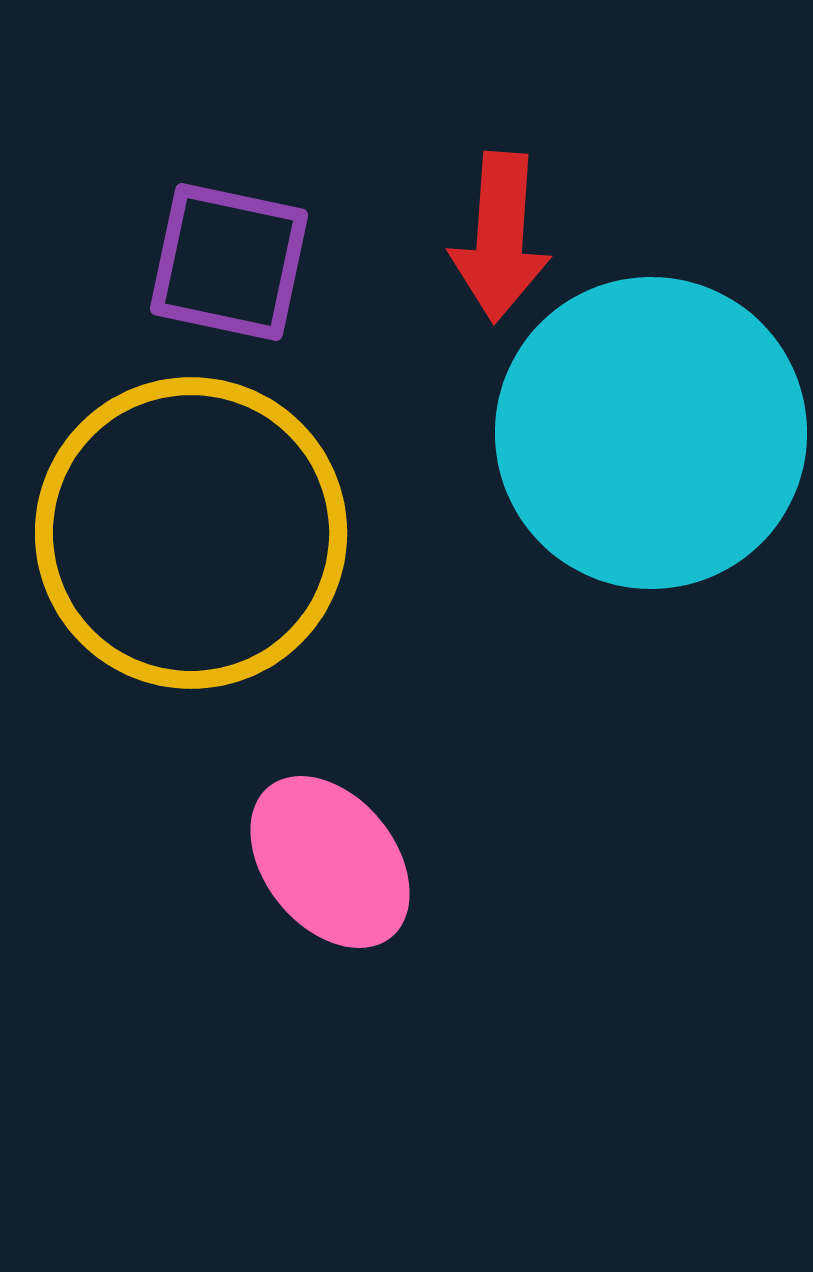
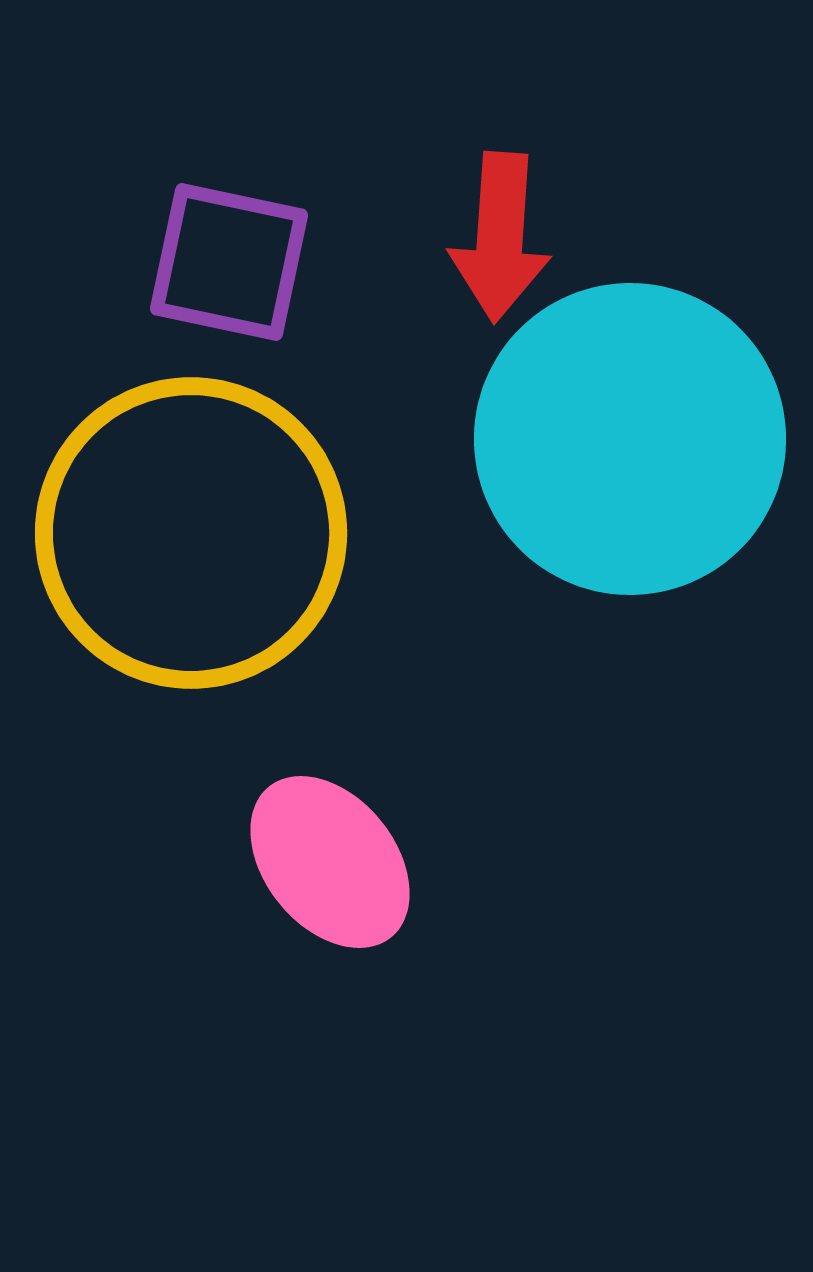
cyan circle: moved 21 px left, 6 px down
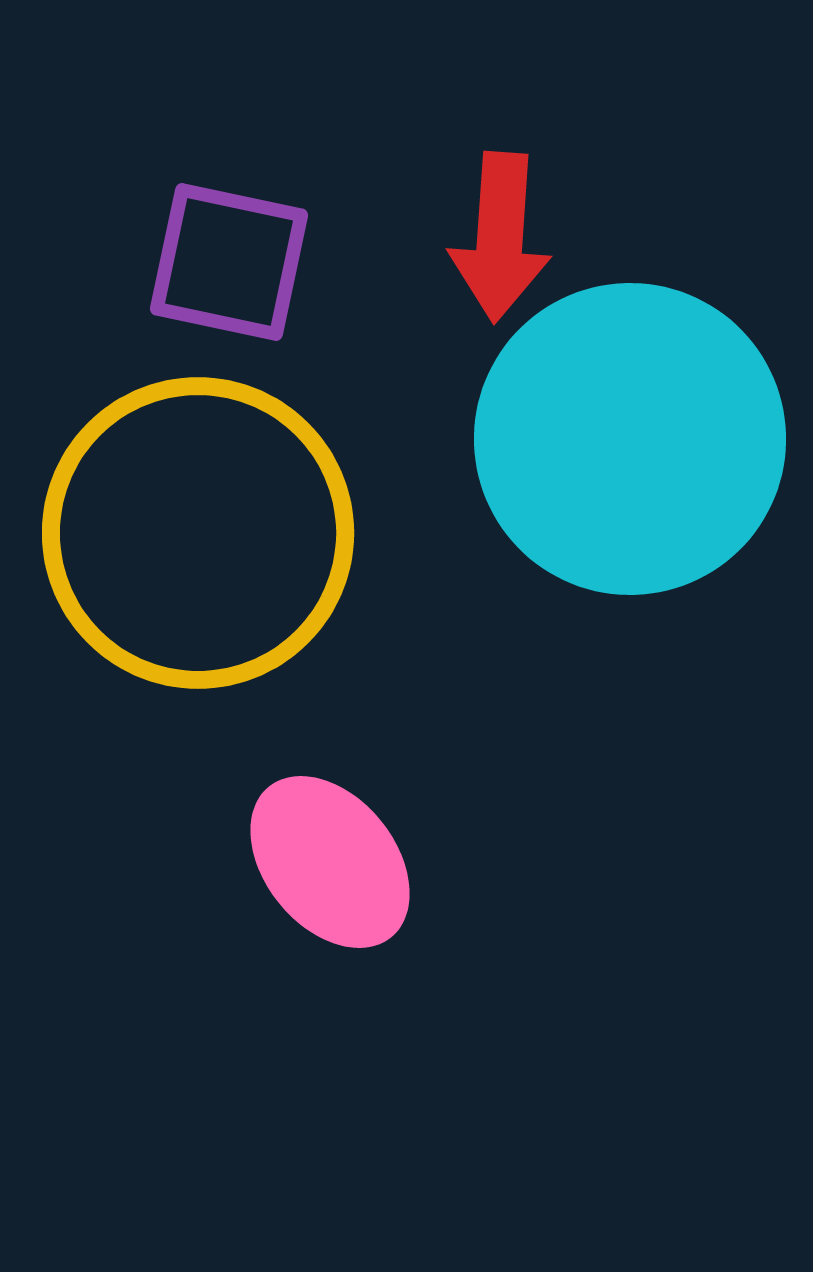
yellow circle: moved 7 px right
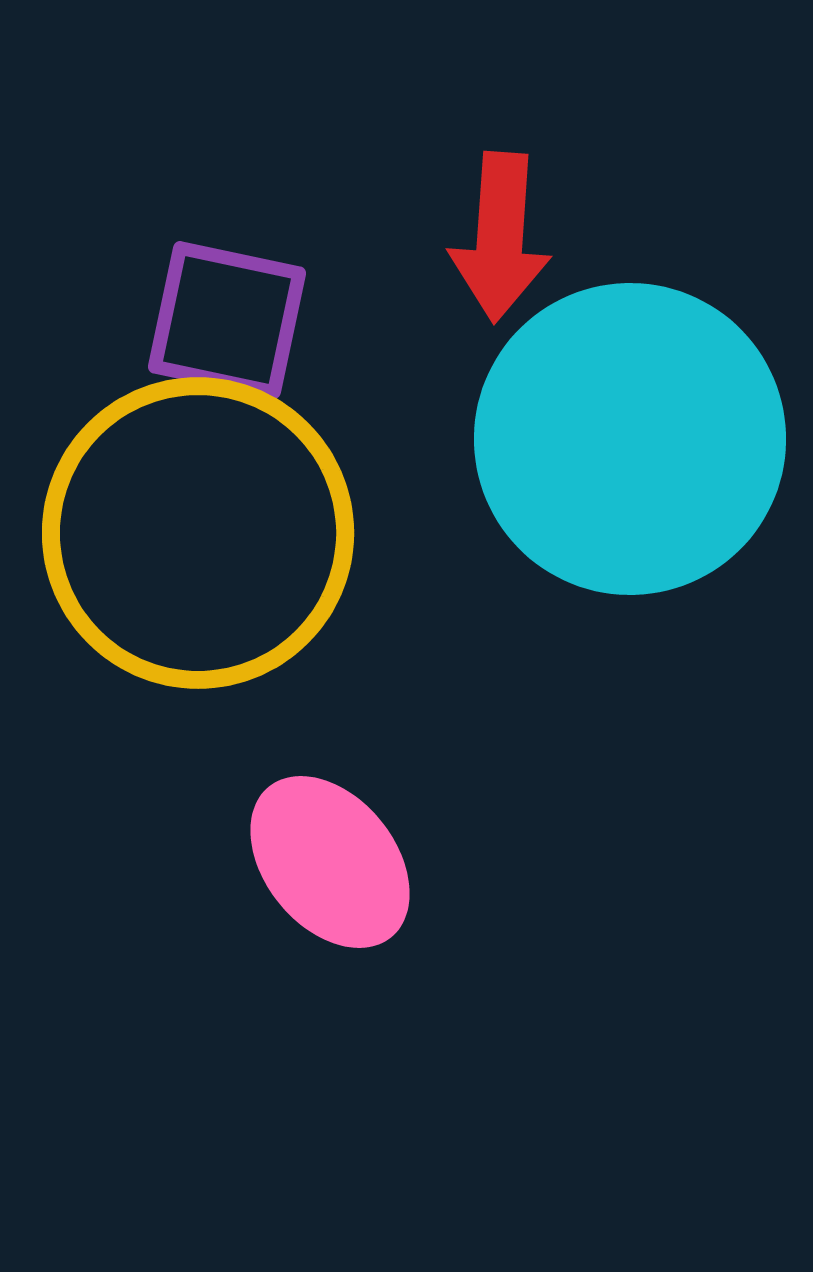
purple square: moved 2 px left, 58 px down
